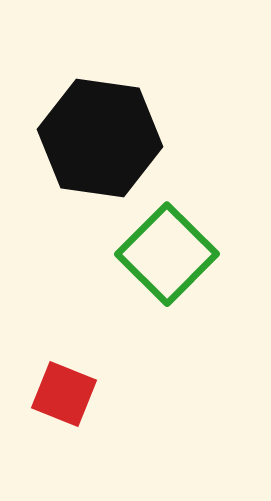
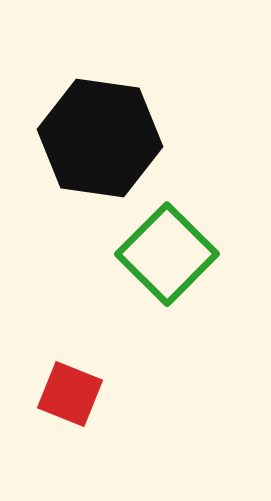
red square: moved 6 px right
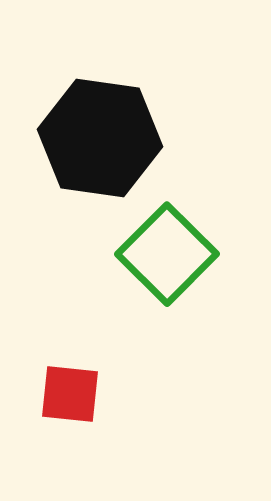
red square: rotated 16 degrees counterclockwise
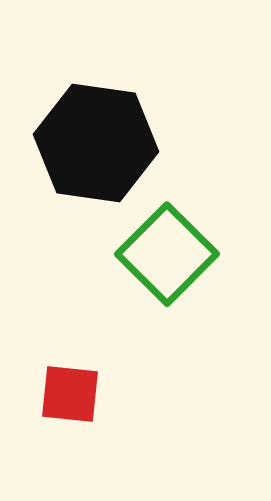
black hexagon: moved 4 px left, 5 px down
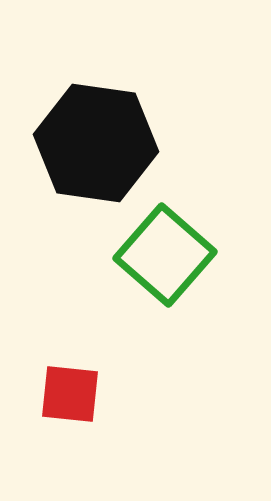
green square: moved 2 px left, 1 px down; rotated 4 degrees counterclockwise
